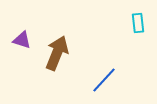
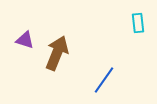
purple triangle: moved 3 px right
blue line: rotated 8 degrees counterclockwise
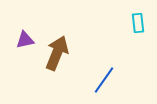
purple triangle: rotated 30 degrees counterclockwise
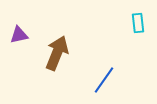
purple triangle: moved 6 px left, 5 px up
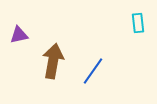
brown arrow: moved 4 px left, 8 px down; rotated 12 degrees counterclockwise
blue line: moved 11 px left, 9 px up
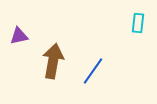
cyan rectangle: rotated 12 degrees clockwise
purple triangle: moved 1 px down
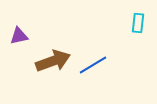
brown arrow: rotated 60 degrees clockwise
blue line: moved 6 px up; rotated 24 degrees clockwise
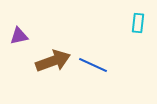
blue line: rotated 56 degrees clockwise
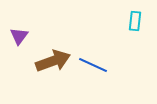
cyan rectangle: moved 3 px left, 2 px up
purple triangle: rotated 42 degrees counterclockwise
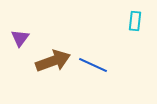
purple triangle: moved 1 px right, 2 px down
